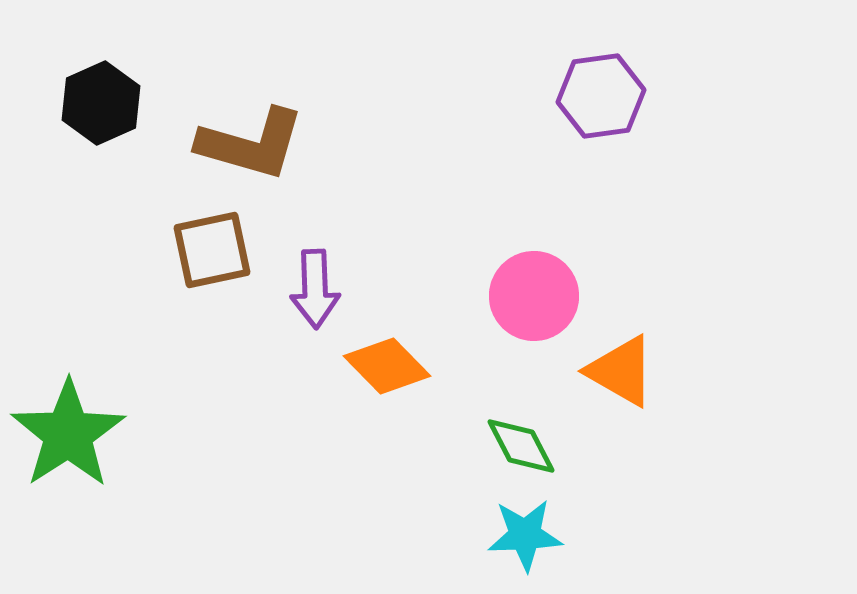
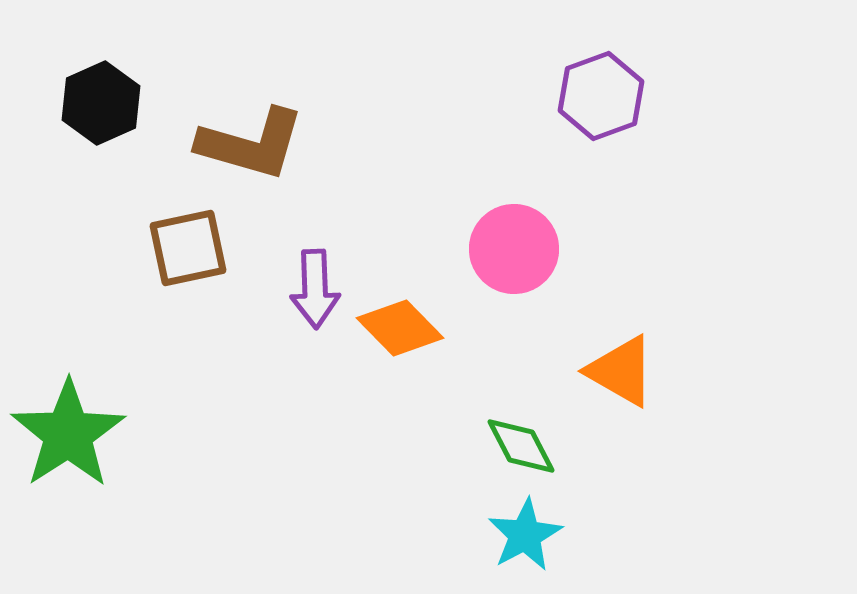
purple hexagon: rotated 12 degrees counterclockwise
brown square: moved 24 px left, 2 px up
pink circle: moved 20 px left, 47 px up
orange diamond: moved 13 px right, 38 px up
cyan star: rotated 26 degrees counterclockwise
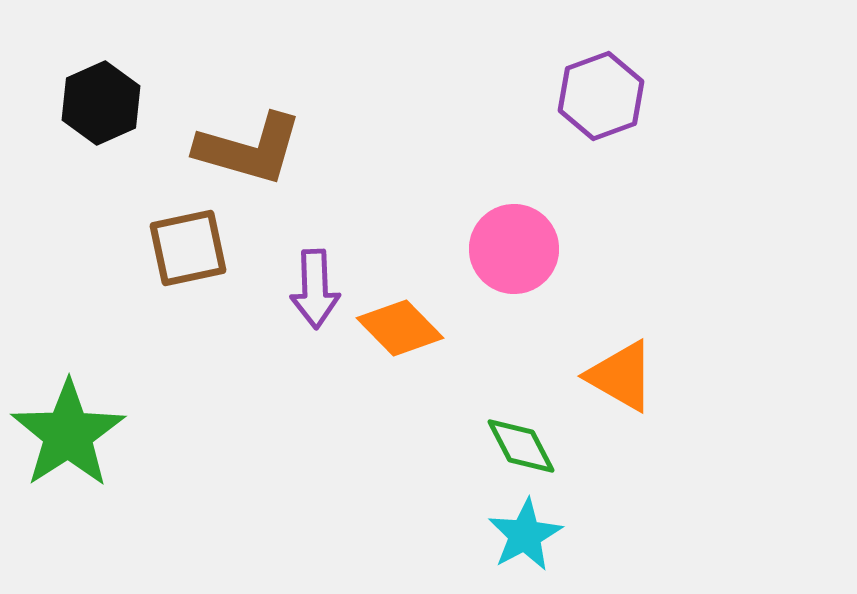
brown L-shape: moved 2 px left, 5 px down
orange triangle: moved 5 px down
